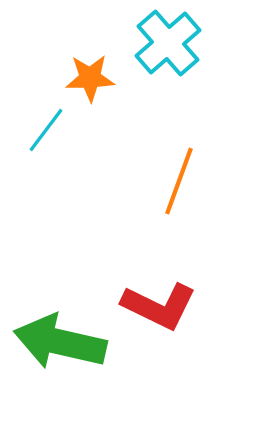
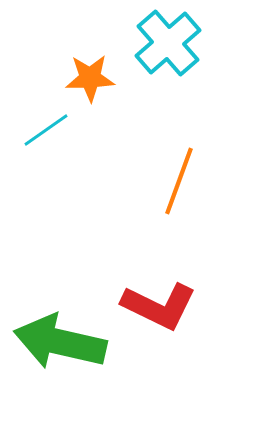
cyan line: rotated 18 degrees clockwise
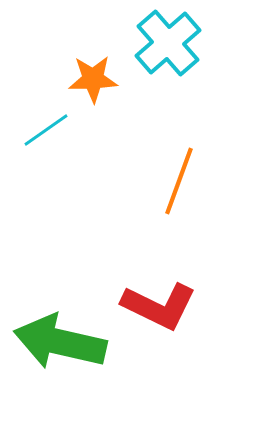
orange star: moved 3 px right, 1 px down
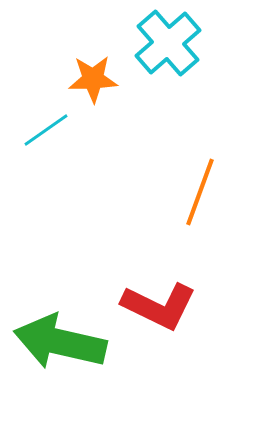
orange line: moved 21 px right, 11 px down
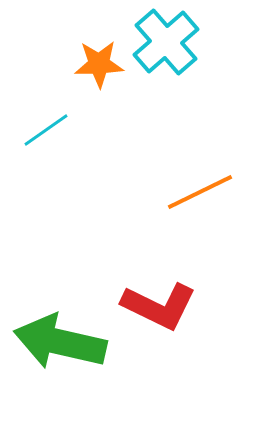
cyan cross: moved 2 px left, 1 px up
orange star: moved 6 px right, 15 px up
orange line: rotated 44 degrees clockwise
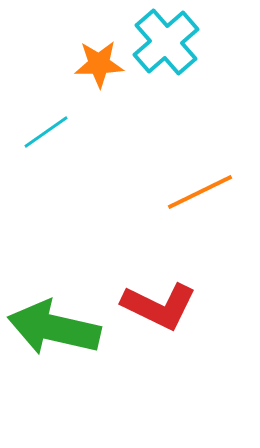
cyan line: moved 2 px down
green arrow: moved 6 px left, 14 px up
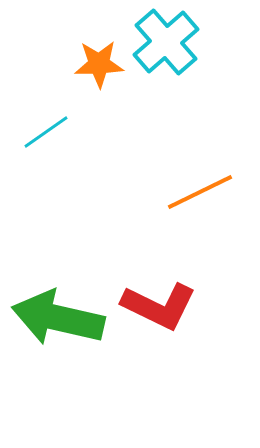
green arrow: moved 4 px right, 10 px up
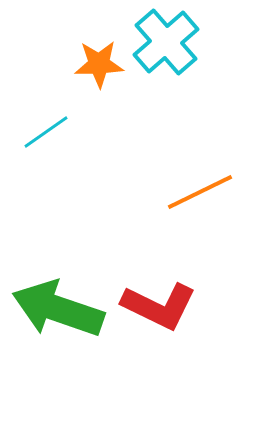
green arrow: moved 9 px up; rotated 6 degrees clockwise
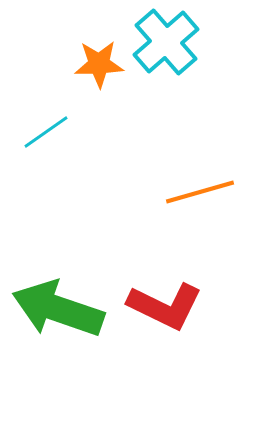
orange line: rotated 10 degrees clockwise
red L-shape: moved 6 px right
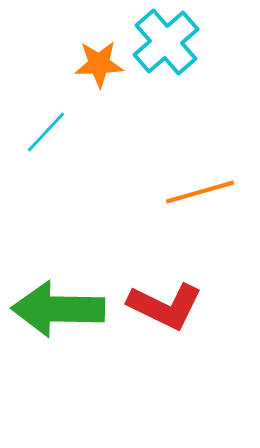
cyan line: rotated 12 degrees counterclockwise
green arrow: rotated 18 degrees counterclockwise
